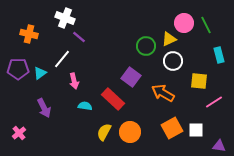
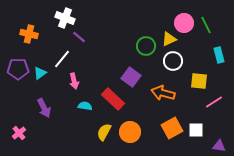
orange arrow: rotated 15 degrees counterclockwise
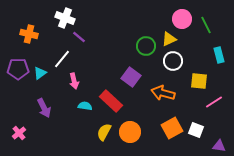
pink circle: moved 2 px left, 4 px up
red rectangle: moved 2 px left, 2 px down
white square: rotated 21 degrees clockwise
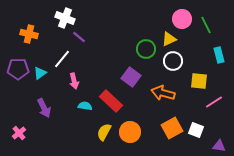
green circle: moved 3 px down
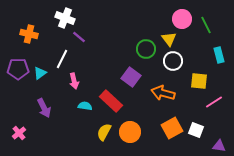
yellow triangle: rotated 42 degrees counterclockwise
white line: rotated 12 degrees counterclockwise
